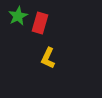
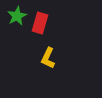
green star: moved 1 px left
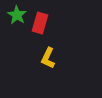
green star: moved 1 px up; rotated 12 degrees counterclockwise
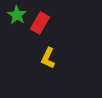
red rectangle: rotated 15 degrees clockwise
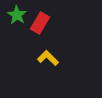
yellow L-shape: rotated 110 degrees clockwise
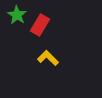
red rectangle: moved 2 px down
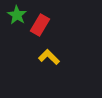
yellow L-shape: moved 1 px right, 1 px up
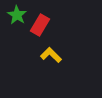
yellow L-shape: moved 2 px right, 2 px up
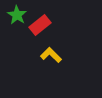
red rectangle: rotated 20 degrees clockwise
